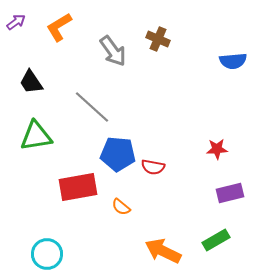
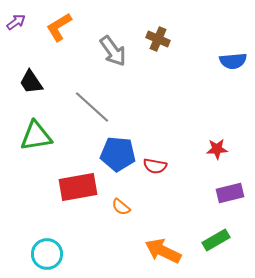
red semicircle: moved 2 px right, 1 px up
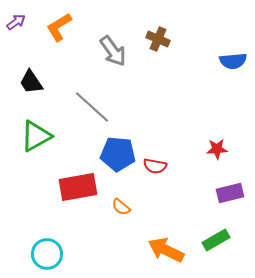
green triangle: rotated 20 degrees counterclockwise
orange arrow: moved 3 px right, 1 px up
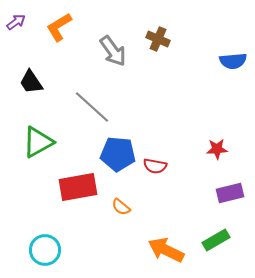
green triangle: moved 2 px right, 6 px down
cyan circle: moved 2 px left, 4 px up
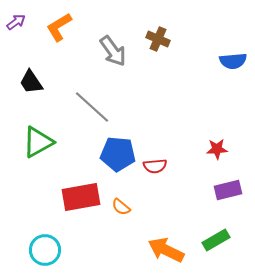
red semicircle: rotated 15 degrees counterclockwise
red rectangle: moved 3 px right, 10 px down
purple rectangle: moved 2 px left, 3 px up
